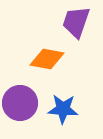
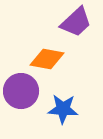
purple trapezoid: rotated 152 degrees counterclockwise
purple circle: moved 1 px right, 12 px up
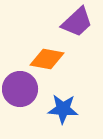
purple trapezoid: moved 1 px right
purple circle: moved 1 px left, 2 px up
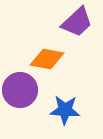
purple circle: moved 1 px down
blue star: moved 2 px right, 1 px down
